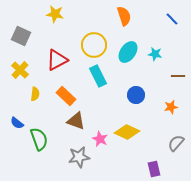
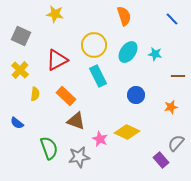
green semicircle: moved 10 px right, 9 px down
purple rectangle: moved 7 px right, 9 px up; rotated 28 degrees counterclockwise
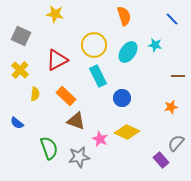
cyan star: moved 9 px up
blue circle: moved 14 px left, 3 px down
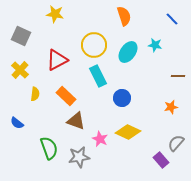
yellow diamond: moved 1 px right
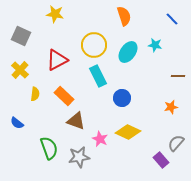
orange rectangle: moved 2 px left
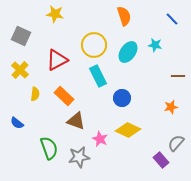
yellow diamond: moved 2 px up
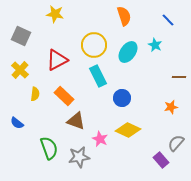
blue line: moved 4 px left, 1 px down
cyan star: rotated 16 degrees clockwise
brown line: moved 1 px right, 1 px down
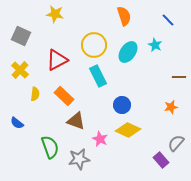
blue circle: moved 7 px down
green semicircle: moved 1 px right, 1 px up
gray star: moved 2 px down
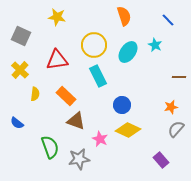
yellow star: moved 2 px right, 3 px down
red triangle: rotated 20 degrees clockwise
orange rectangle: moved 2 px right
gray semicircle: moved 14 px up
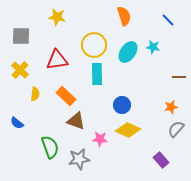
gray square: rotated 24 degrees counterclockwise
cyan star: moved 2 px left, 2 px down; rotated 16 degrees counterclockwise
cyan rectangle: moved 1 px left, 2 px up; rotated 25 degrees clockwise
pink star: rotated 21 degrees counterclockwise
